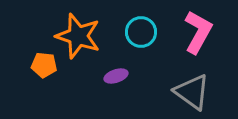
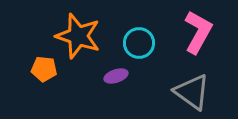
cyan circle: moved 2 px left, 11 px down
orange pentagon: moved 4 px down
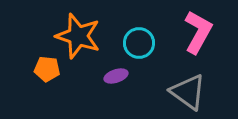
orange pentagon: moved 3 px right
gray triangle: moved 4 px left
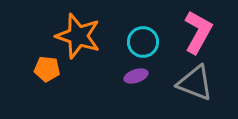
cyan circle: moved 4 px right, 1 px up
purple ellipse: moved 20 px right
gray triangle: moved 7 px right, 9 px up; rotated 15 degrees counterclockwise
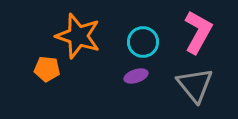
gray triangle: moved 2 px down; rotated 30 degrees clockwise
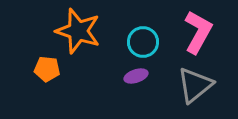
orange star: moved 5 px up
gray triangle: rotated 30 degrees clockwise
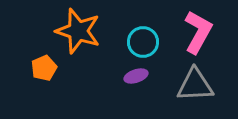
orange pentagon: moved 3 px left, 1 px up; rotated 30 degrees counterclockwise
gray triangle: rotated 36 degrees clockwise
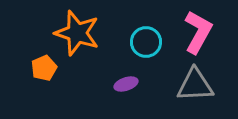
orange star: moved 1 px left, 2 px down
cyan circle: moved 3 px right
purple ellipse: moved 10 px left, 8 px down
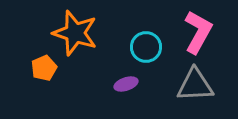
orange star: moved 2 px left
cyan circle: moved 5 px down
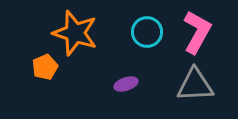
pink L-shape: moved 1 px left
cyan circle: moved 1 px right, 15 px up
orange pentagon: moved 1 px right, 1 px up
